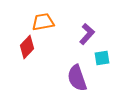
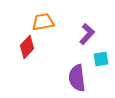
cyan square: moved 1 px left, 1 px down
purple semicircle: rotated 12 degrees clockwise
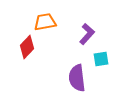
orange trapezoid: moved 2 px right
